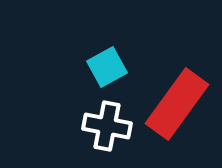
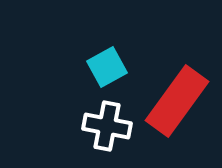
red rectangle: moved 3 px up
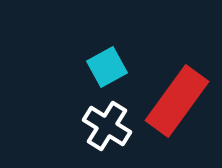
white cross: rotated 21 degrees clockwise
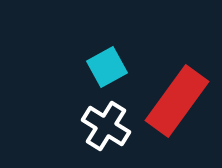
white cross: moved 1 px left
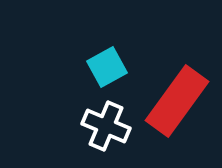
white cross: rotated 9 degrees counterclockwise
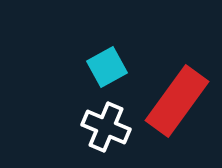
white cross: moved 1 px down
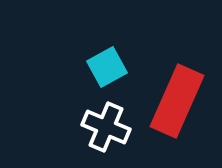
red rectangle: rotated 12 degrees counterclockwise
